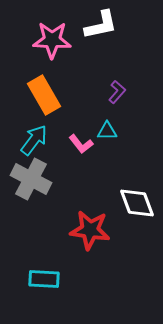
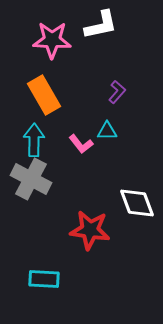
cyan arrow: rotated 36 degrees counterclockwise
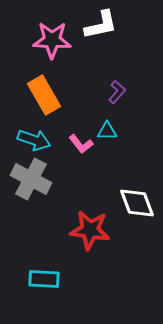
cyan arrow: rotated 108 degrees clockwise
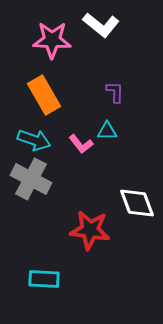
white L-shape: rotated 51 degrees clockwise
purple L-shape: moved 2 px left; rotated 40 degrees counterclockwise
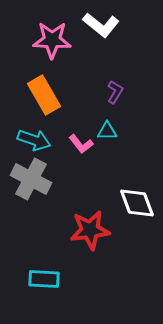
purple L-shape: rotated 30 degrees clockwise
red star: rotated 15 degrees counterclockwise
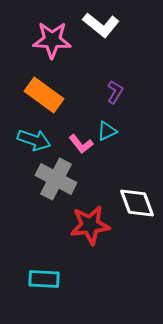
orange rectangle: rotated 24 degrees counterclockwise
cyan triangle: rotated 25 degrees counterclockwise
gray cross: moved 25 px right
red star: moved 5 px up
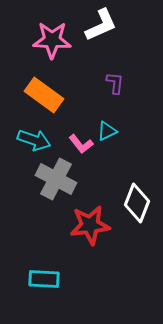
white L-shape: rotated 63 degrees counterclockwise
purple L-shape: moved 9 px up; rotated 25 degrees counterclockwise
white diamond: rotated 42 degrees clockwise
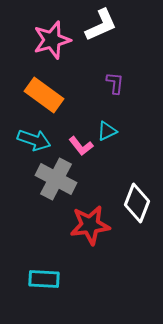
pink star: rotated 18 degrees counterclockwise
pink L-shape: moved 2 px down
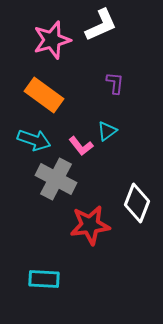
cyan triangle: rotated 10 degrees counterclockwise
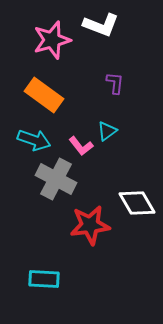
white L-shape: rotated 45 degrees clockwise
white diamond: rotated 51 degrees counterclockwise
